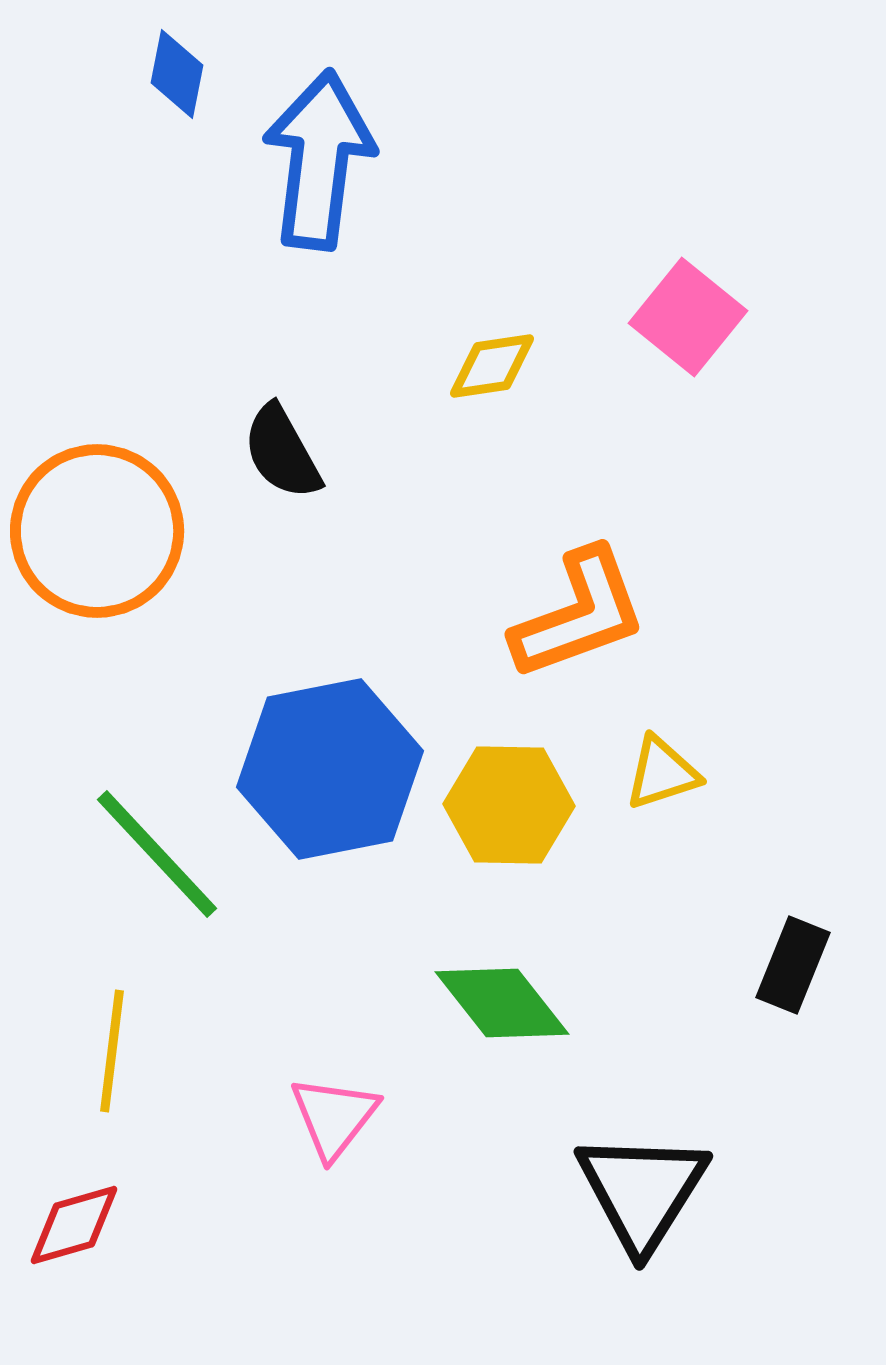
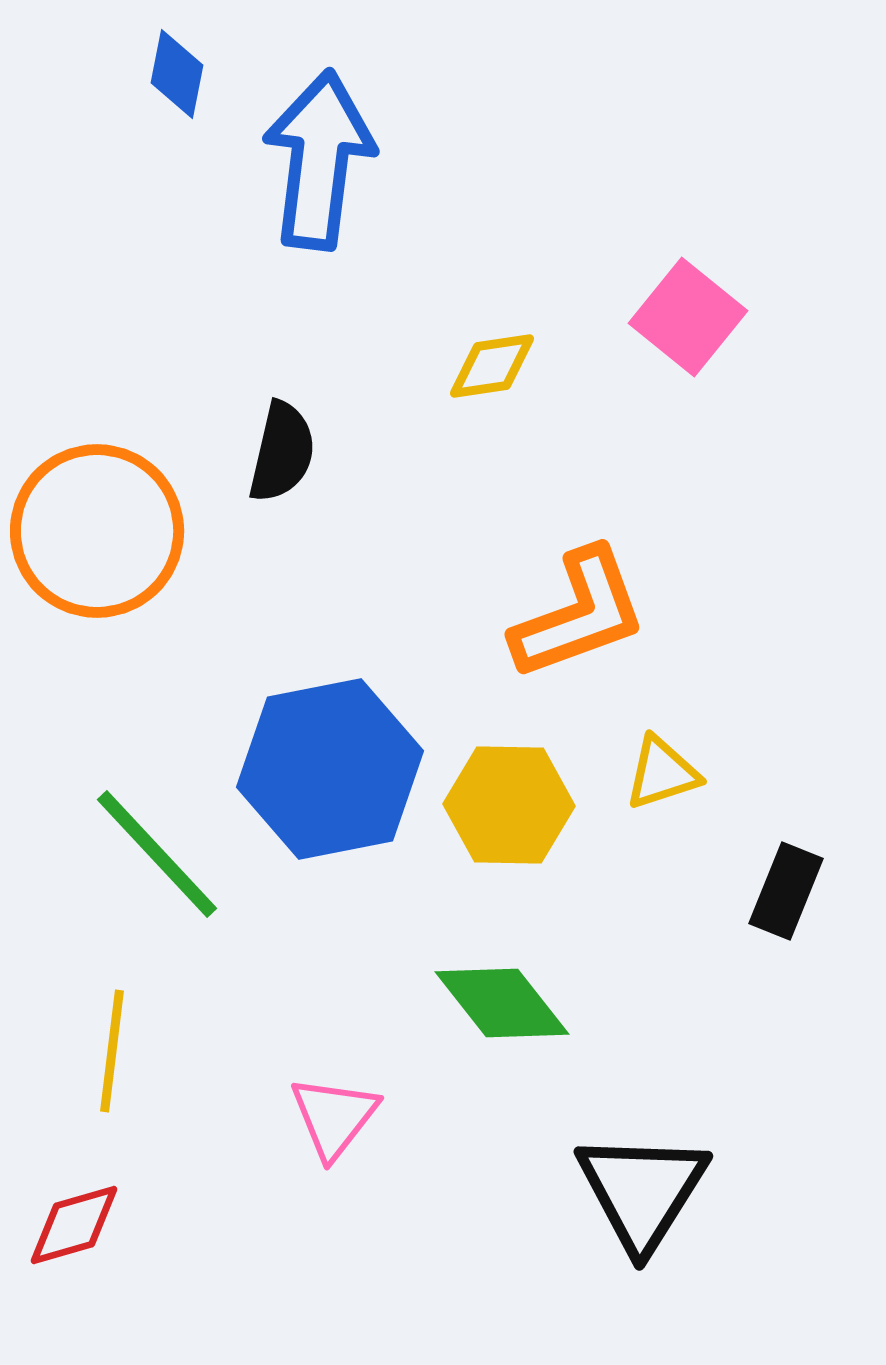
black semicircle: rotated 138 degrees counterclockwise
black rectangle: moved 7 px left, 74 px up
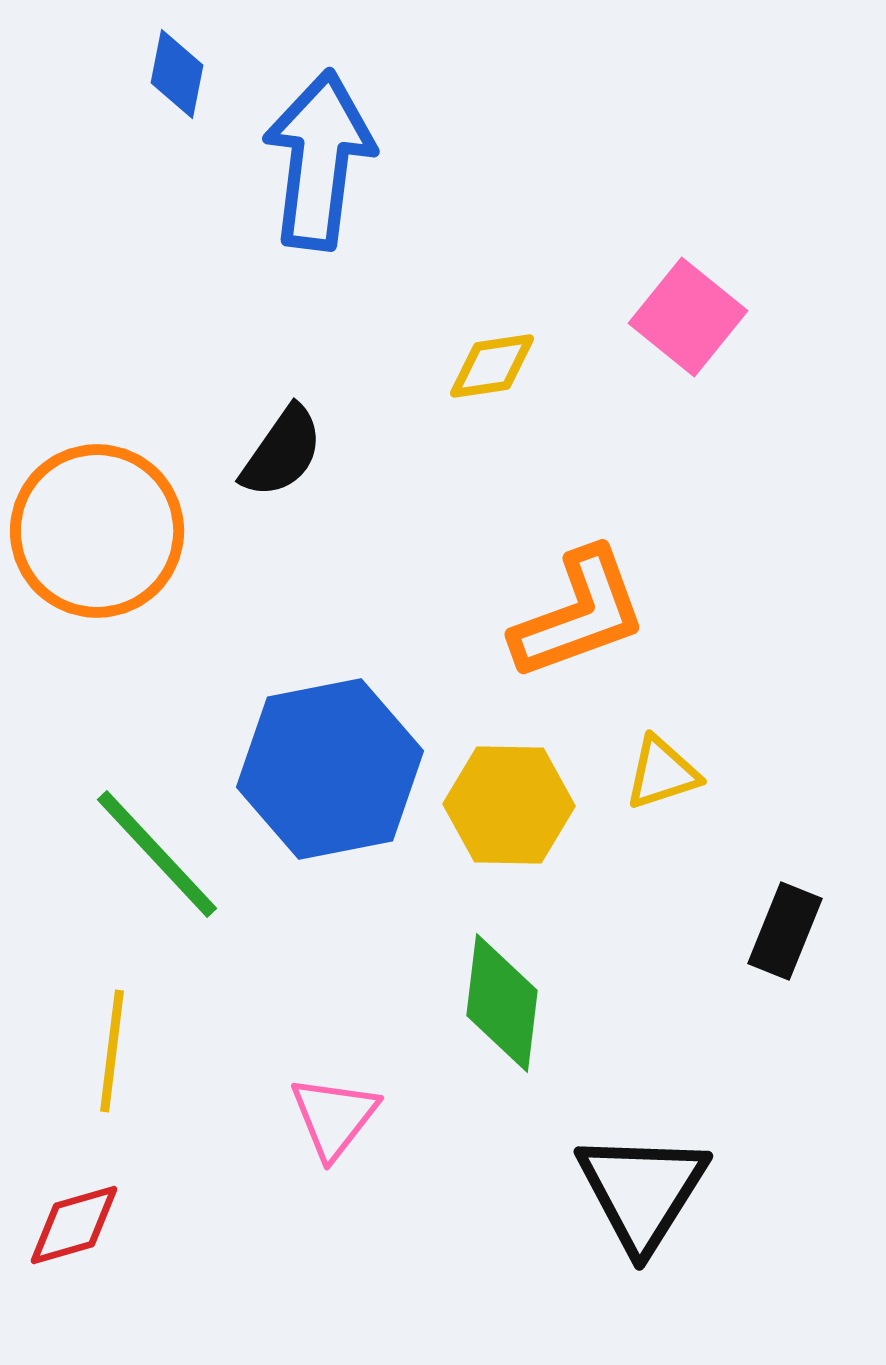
black semicircle: rotated 22 degrees clockwise
black rectangle: moved 1 px left, 40 px down
green diamond: rotated 45 degrees clockwise
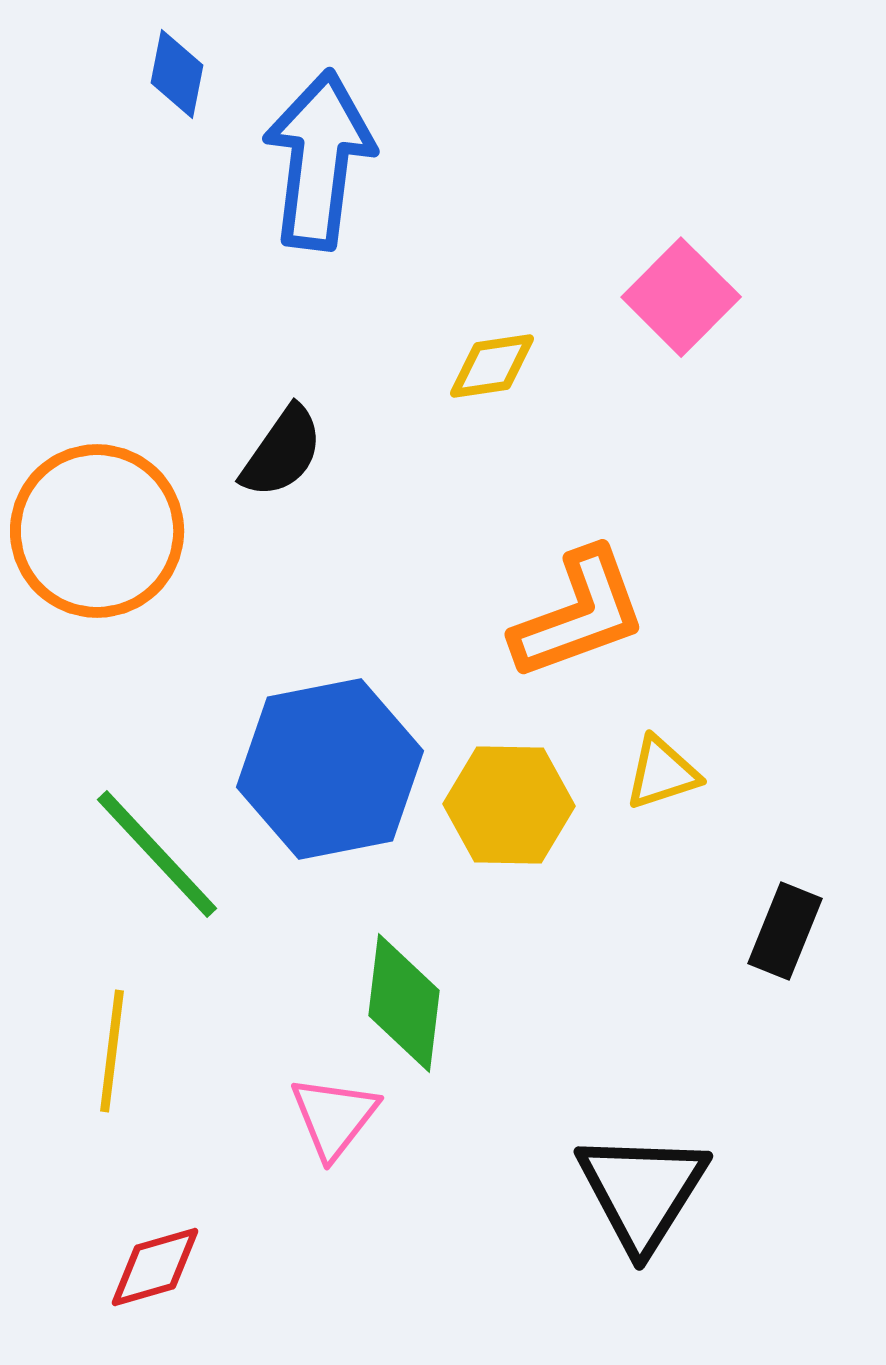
pink square: moved 7 px left, 20 px up; rotated 6 degrees clockwise
green diamond: moved 98 px left
red diamond: moved 81 px right, 42 px down
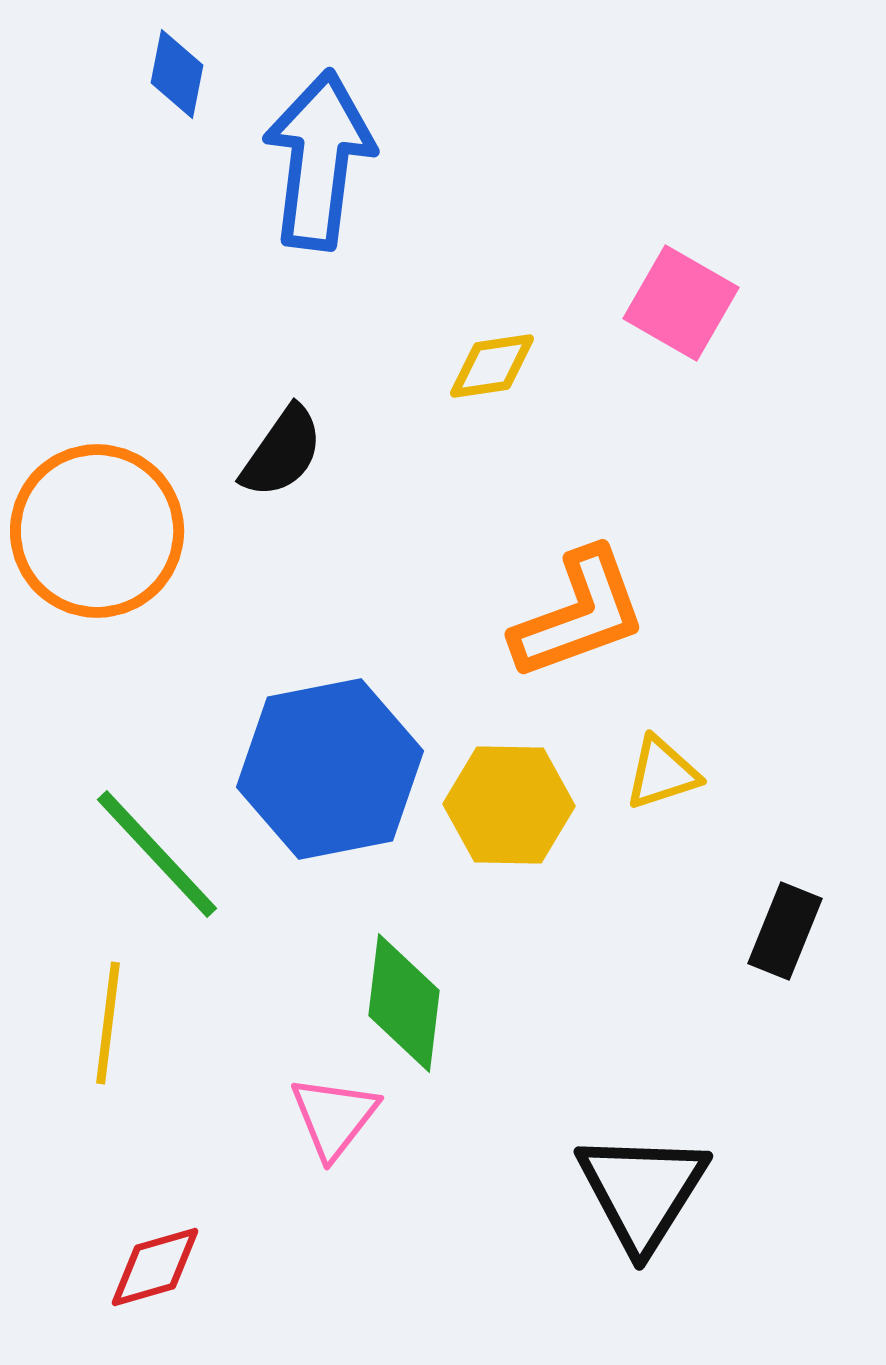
pink square: moved 6 px down; rotated 15 degrees counterclockwise
yellow line: moved 4 px left, 28 px up
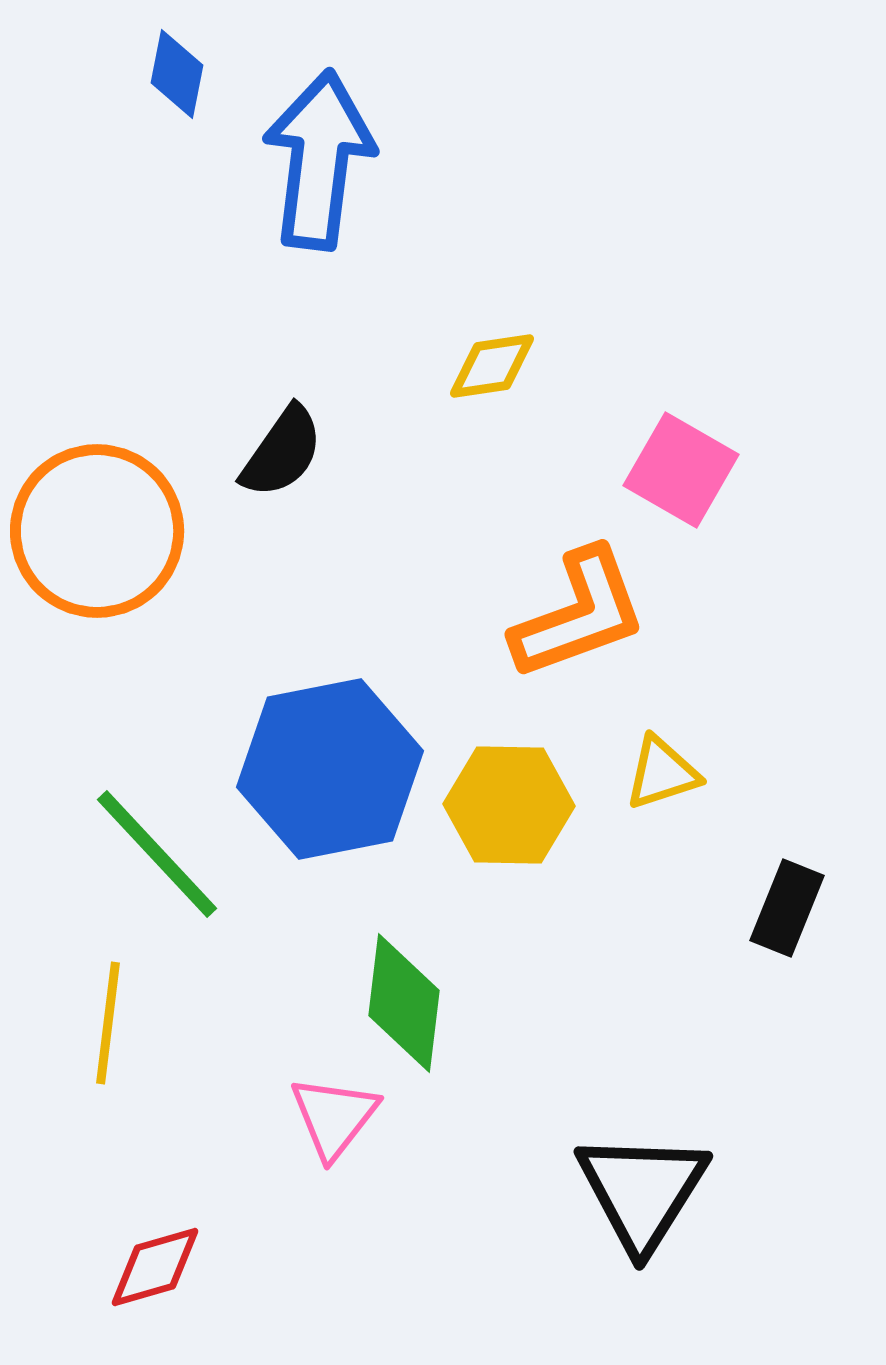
pink square: moved 167 px down
black rectangle: moved 2 px right, 23 px up
